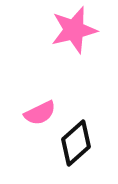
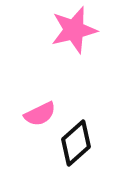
pink semicircle: moved 1 px down
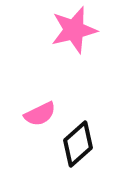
black diamond: moved 2 px right, 1 px down
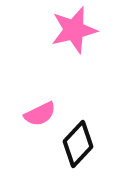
black diamond: rotated 6 degrees counterclockwise
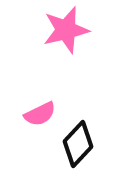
pink star: moved 8 px left
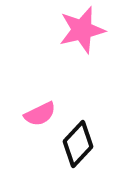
pink star: moved 16 px right
